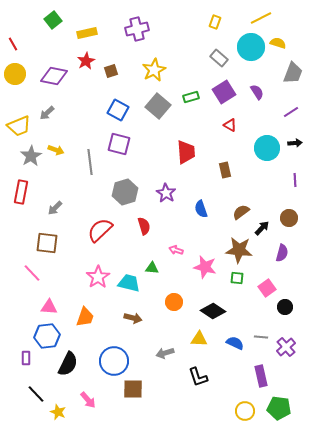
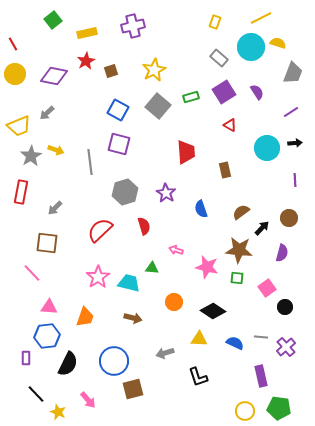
purple cross at (137, 29): moved 4 px left, 3 px up
pink star at (205, 267): moved 2 px right
brown square at (133, 389): rotated 15 degrees counterclockwise
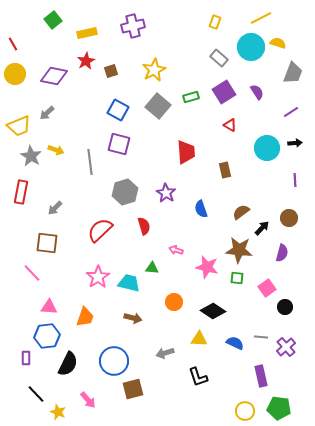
gray star at (31, 156): rotated 10 degrees counterclockwise
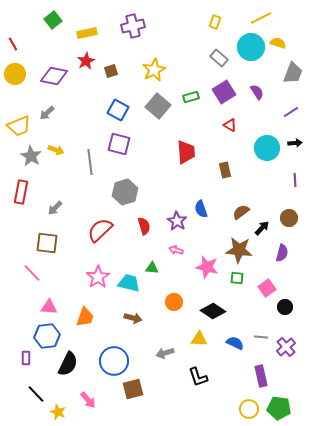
purple star at (166, 193): moved 11 px right, 28 px down
yellow circle at (245, 411): moved 4 px right, 2 px up
